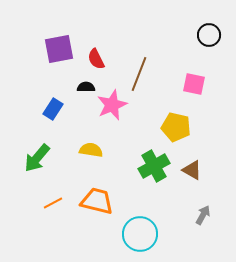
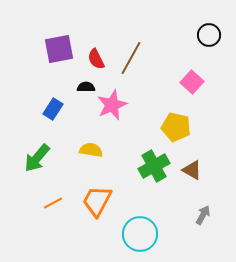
brown line: moved 8 px left, 16 px up; rotated 8 degrees clockwise
pink square: moved 2 px left, 2 px up; rotated 30 degrees clockwise
orange trapezoid: rotated 76 degrees counterclockwise
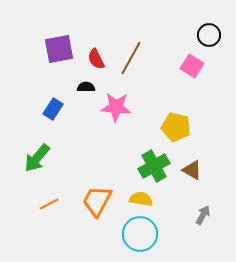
pink square: moved 16 px up; rotated 10 degrees counterclockwise
pink star: moved 4 px right, 2 px down; rotated 28 degrees clockwise
yellow semicircle: moved 50 px right, 49 px down
orange line: moved 4 px left, 1 px down
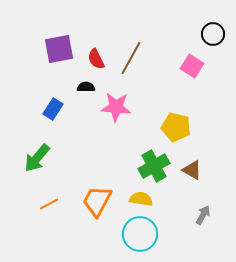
black circle: moved 4 px right, 1 px up
